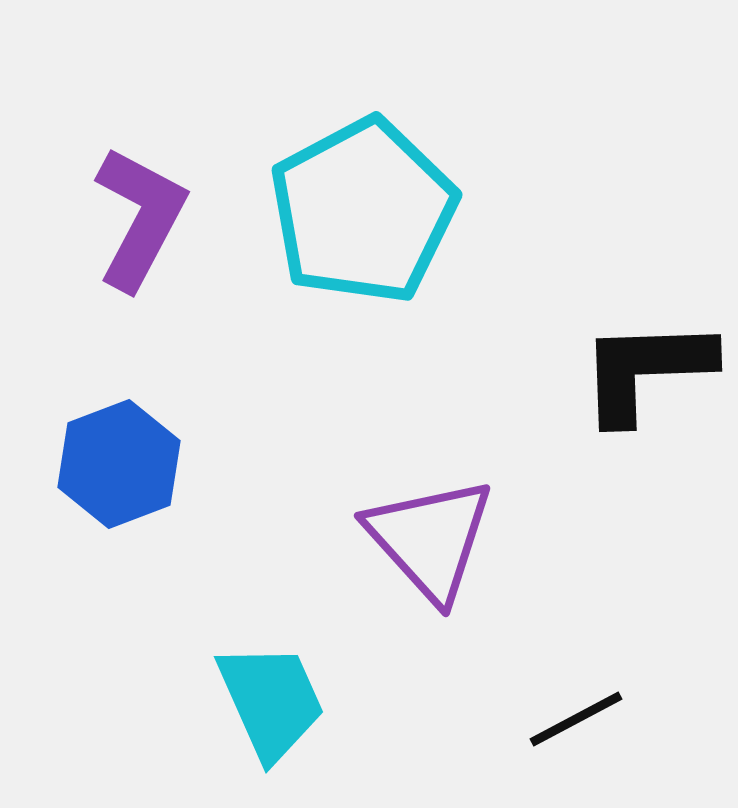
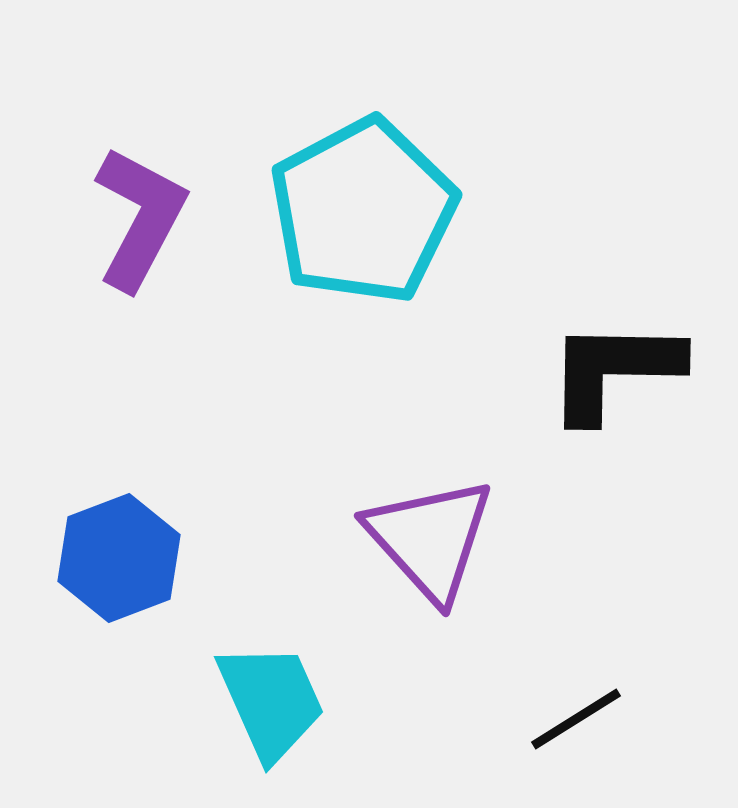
black L-shape: moved 32 px left; rotated 3 degrees clockwise
blue hexagon: moved 94 px down
black line: rotated 4 degrees counterclockwise
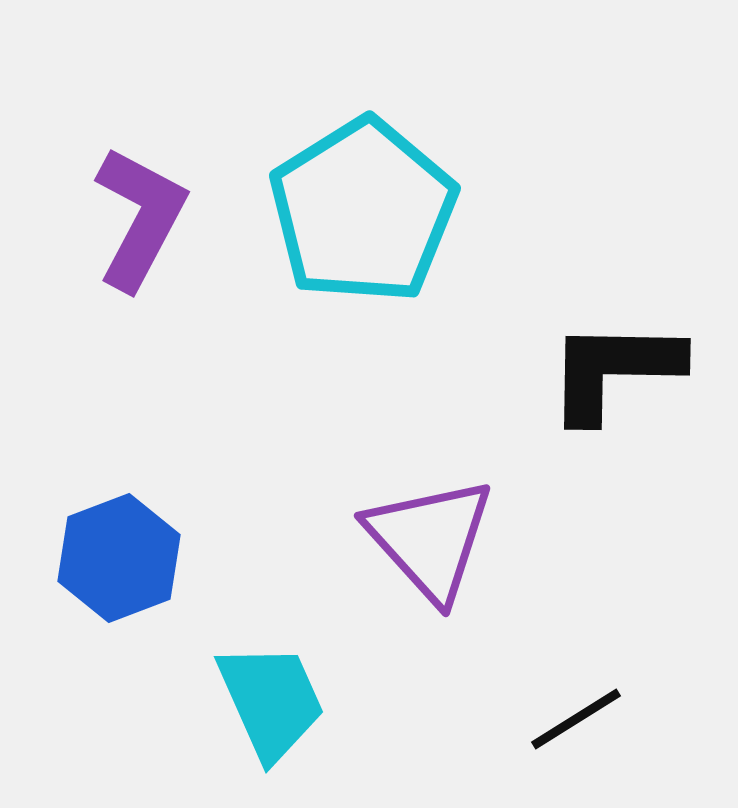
cyan pentagon: rotated 4 degrees counterclockwise
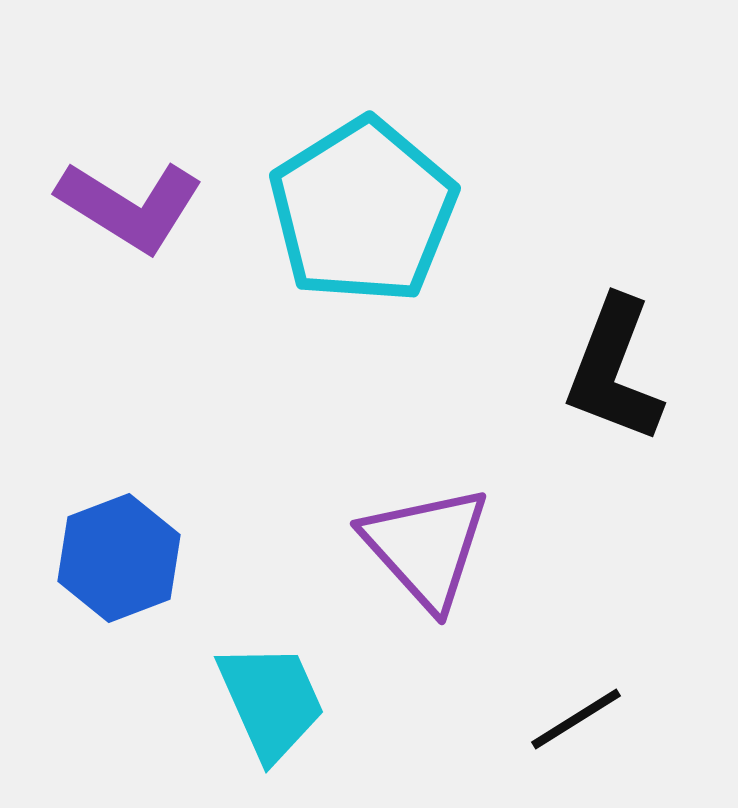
purple L-shape: moved 10 px left, 12 px up; rotated 94 degrees clockwise
black L-shape: rotated 70 degrees counterclockwise
purple triangle: moved 4 px left, 8 px down
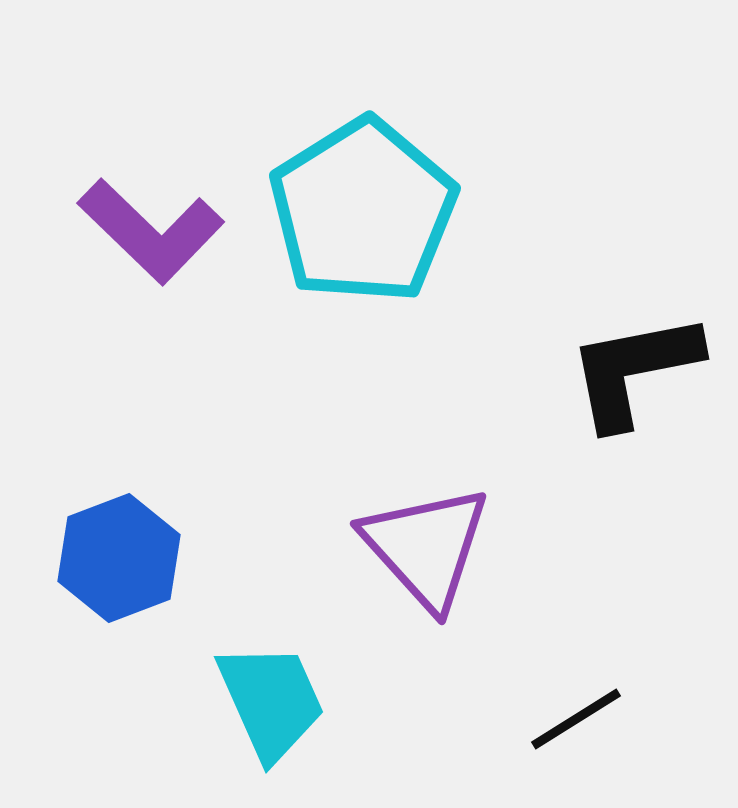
purple L-shape: moved 21 px right, 25 px down; rotated 12 degrees clockwise
black L-shape: moved 20 px right; rotated 58 degrees clockwise
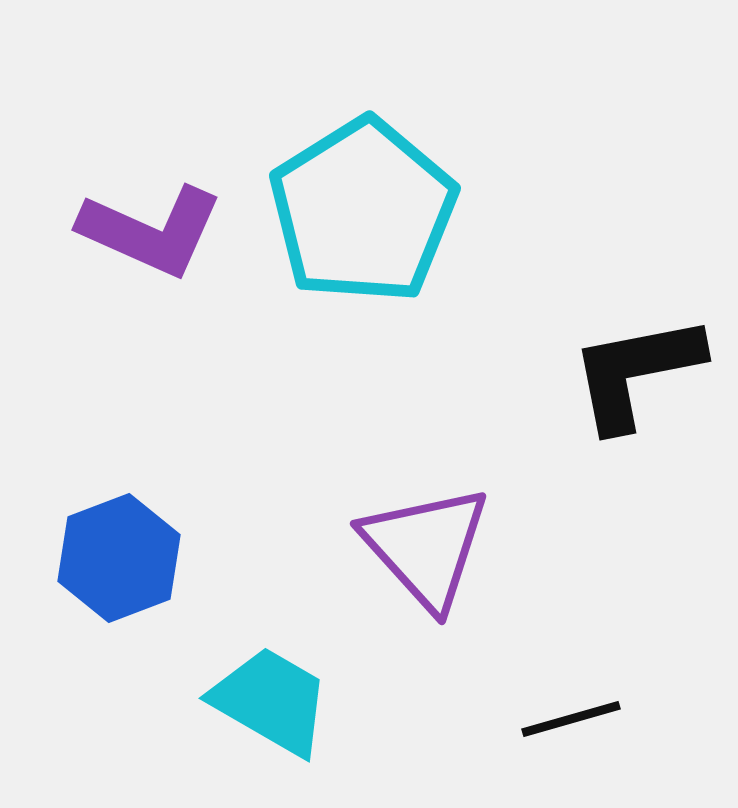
purple L-shape: rotated 20 degrees counterclockwise
black L-shape: moved 2 px right, 2 px down
cyan trapezoid: rotated 36 degrees counterclockwise
black line: moved 5 px left; rotated 16 degrees clockwise
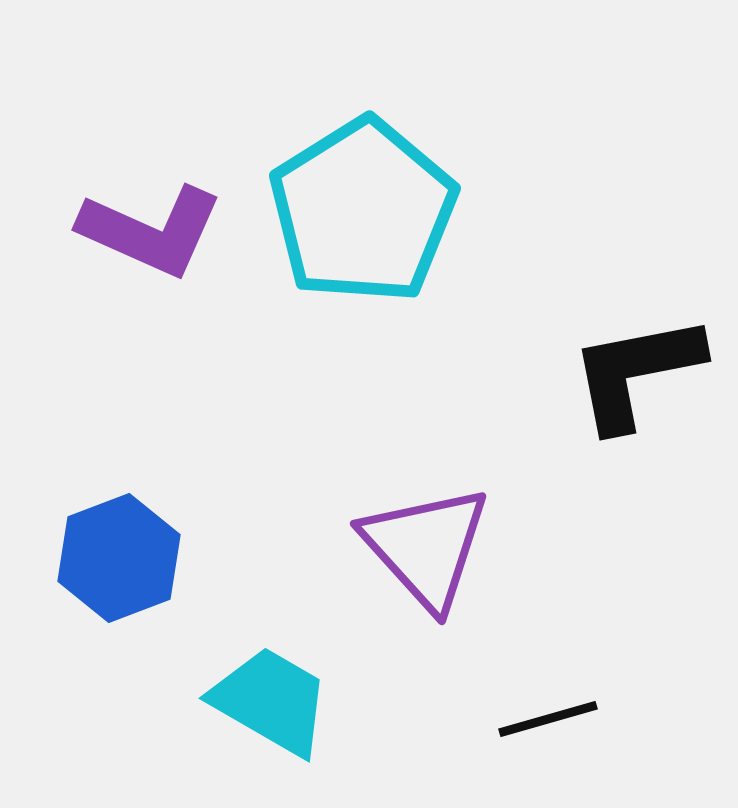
black line: moved 23 px left
